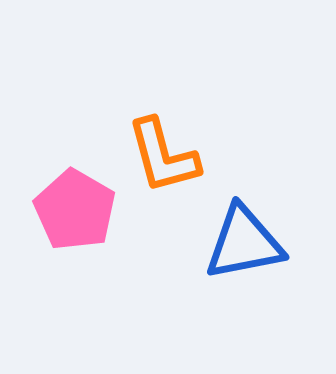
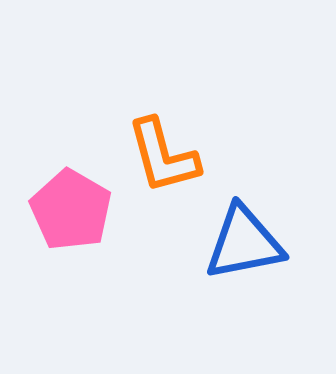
pink pentagon: moved 4 px left
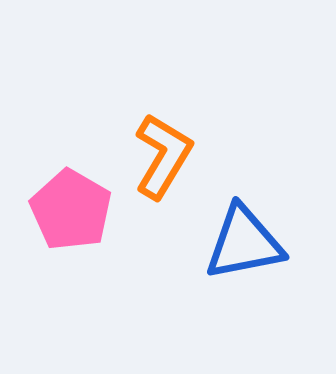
orange L-shape: rotated 134 degrees counterclockwise
